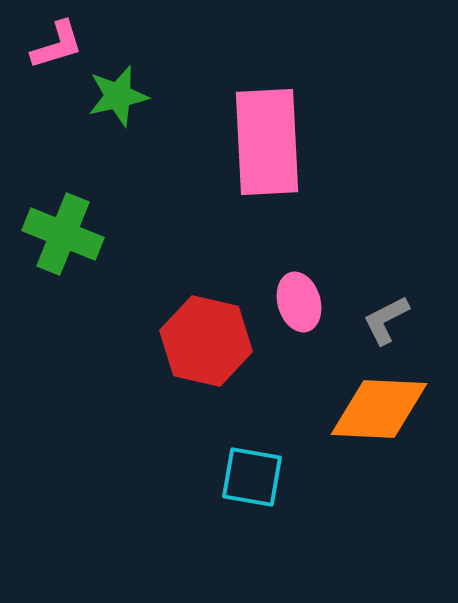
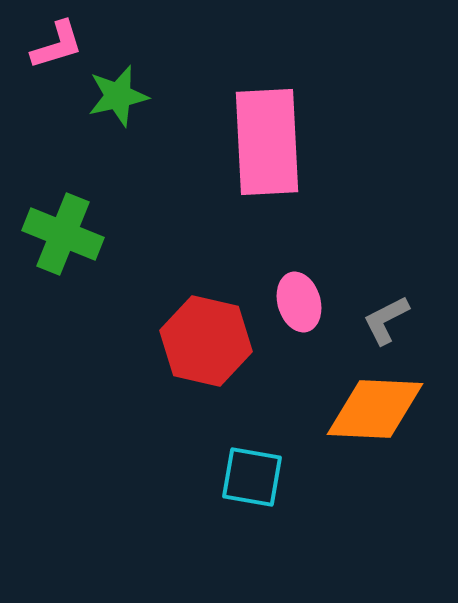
orange diamond: moved 4 px left
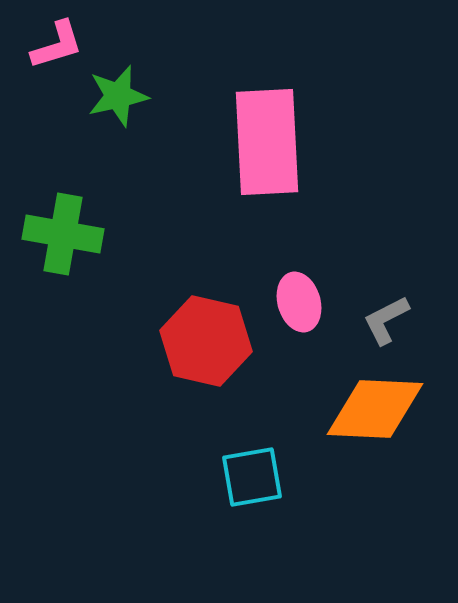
green cross: rotated 12 degrees counterclockwise
cyan square: rotated 20 degrees counterclockwise
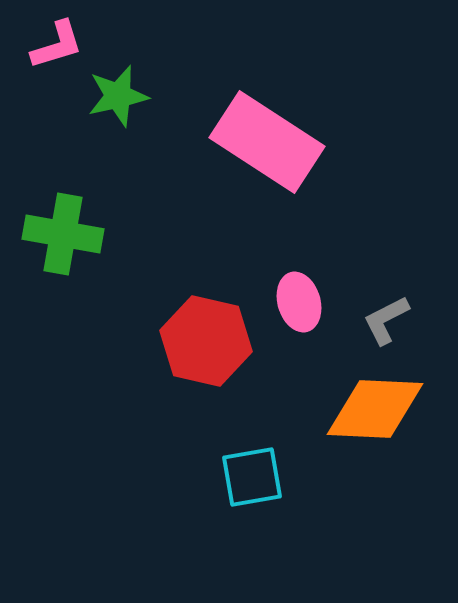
pink rectangle: rotated 54 degrees counterclockwise
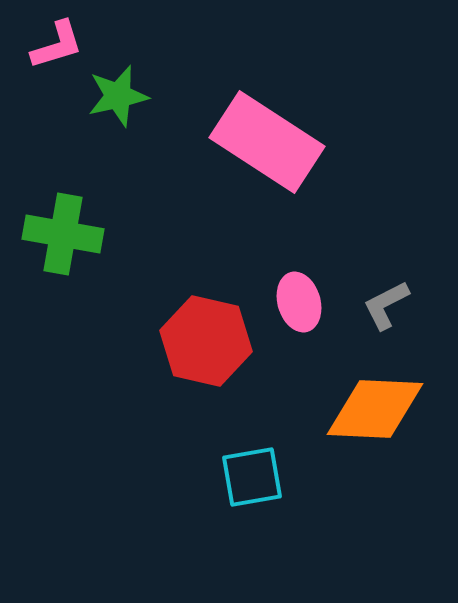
gray L-shape: moved 15 px up
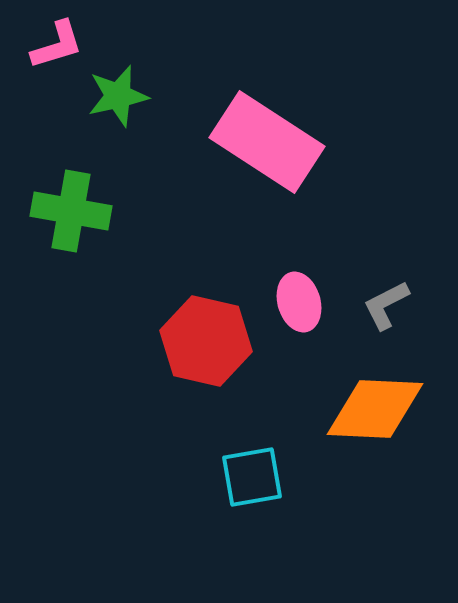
green cross: moved 8 px right, 23 px up
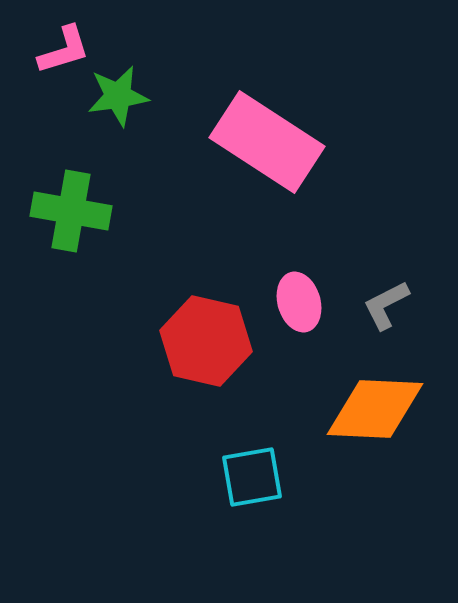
pink L-shape: moved 7 px right, 5 px down
green star: rotated 4 degrees clockwise
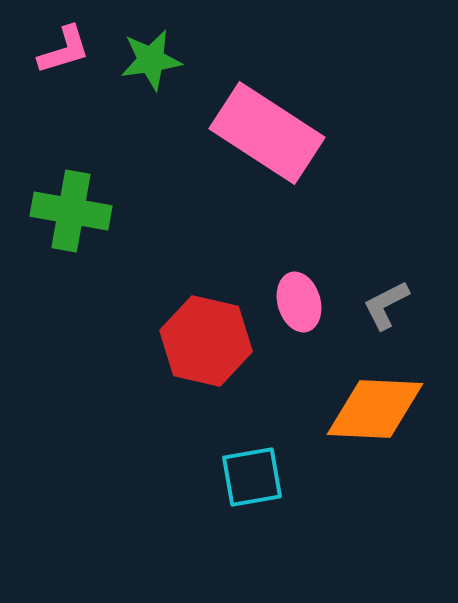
green star: moved 33 px right, 36 px up
pink rectangle: moved 9 px up
